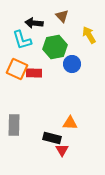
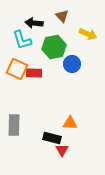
yellow arrow: moved 1 px left, 1 px up; rotated 144 degrees clockwise
green hexagon: moved 1 px left
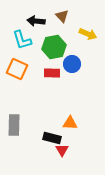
black arrow: moved 2 px right, 2 px up
red rectangle: moved 18 px right
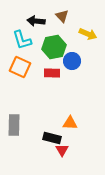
blue circle: moved 3 px up
orange square: moved 3 px right, 2 px up
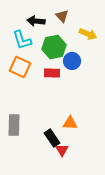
black rectangle: rotated 42 degrees clockwise
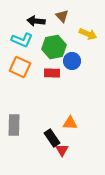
cyan L-shape: rotated 50 degrees counterclockwise
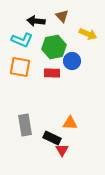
orange square: rotated 15 degrees counterclockwise
gray rectangle: moved 11 px right; rotated 10 degrees counterclockwise
black rectangle: rotated 30 degrees counterclockwise
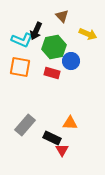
black arrow: moved 10 px down; rotated 72 degrees counterclockwise
blue circle: moved 1 px left
red rectangle: rotated 14 degrees clockwise
gray rectangle: rotated 50 degrees clockwise
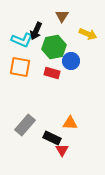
brown triangle: rotated 16 degrees clockwise
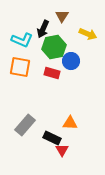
black arrow: moved 7 px right, 2 px up
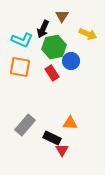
red rectangle: rotated 42 degrees clockwise
